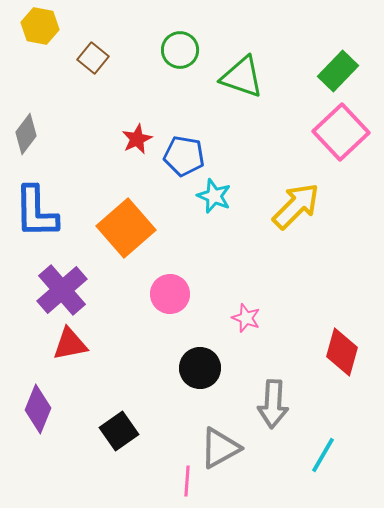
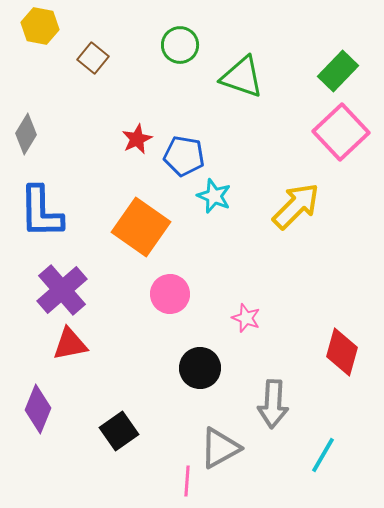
green circle: moved 5 px up
gray diamond: rotated 6 degrees counterclockwise
blue L-shape: moved 5 px right
orange square: moved 15 px right, 1 px up; rotated 14 degrees counterclockwise
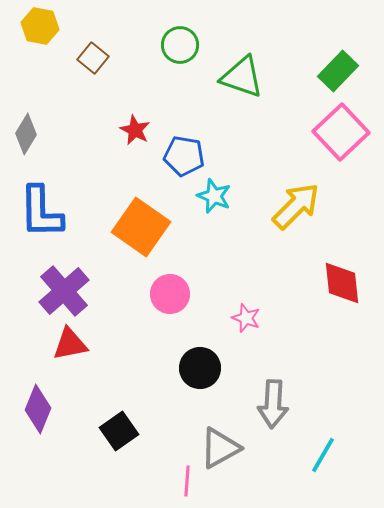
red star: moved 2 px left, 9 px up; rotated 20 degrees counterclockwise
purple cross: moved 2 px right, 1 px down
red diamond: moved 69 px up; rotated 21 degrees counterclockwise
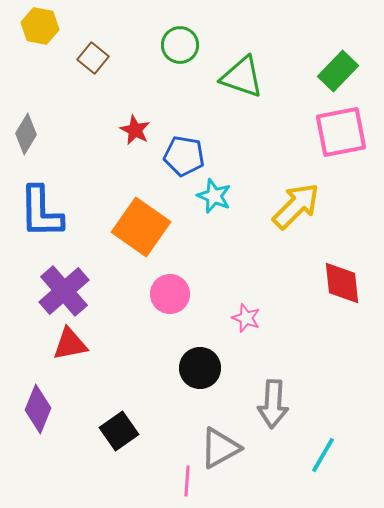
pink square: rotated 32 degrees clockwise
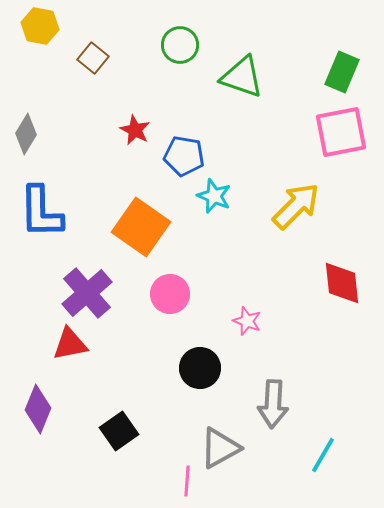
green rectangle: moved 4 px right, 1 px down; rotated 21 degrees counterclockwise
purple cross: moved 23 px right, 2 px down
pink star: moved 1 px right, 3 px down
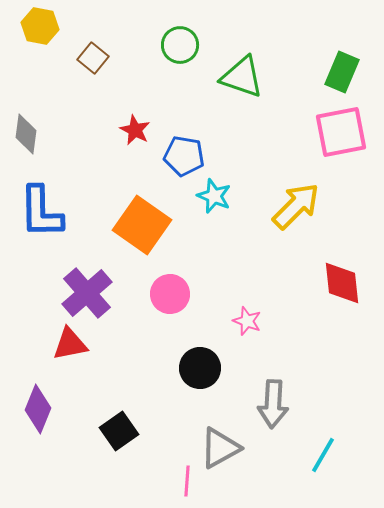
gray diamond: rotated 24 degrees counterclockwise
orange square: moved 1 px right, 2 px up
